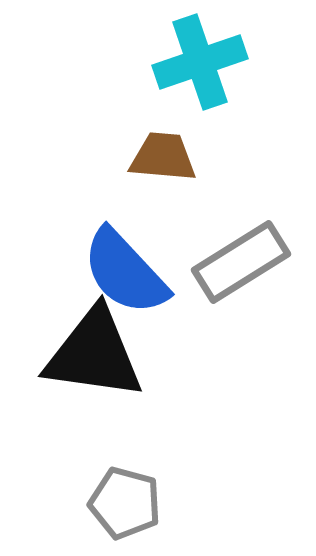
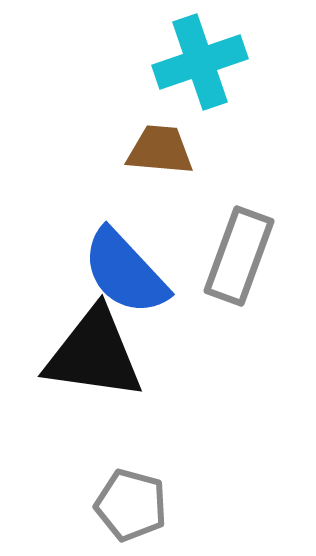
brown trapezoid: moved 3 px left, 7 px up
gray rectangle: moved 2 px left, 6 px up; rotated 38 degrees counterclockwise
gray pentagon: moved 6 px right, 2 px down
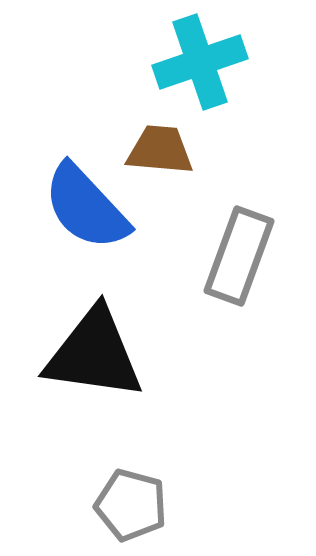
blue semicircle: moved 39 px left, 65 px up
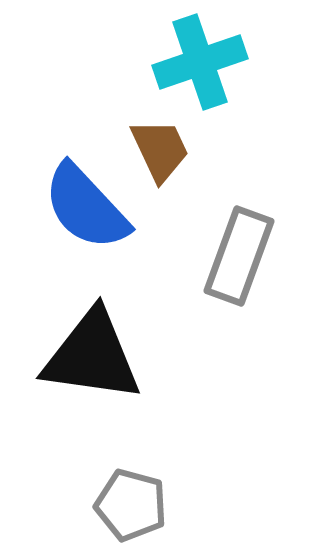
brown trapezoid: rotated 60 degrees clockwise
black triangle: moved 2 px left, 2 px down
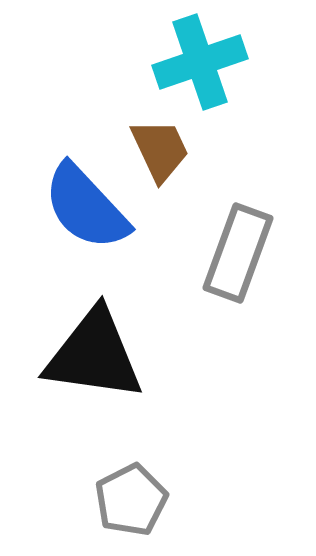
gray rectangle: moved 1 px left, 3 px up
black triangle: moved 2 px right, 1 px up
gray pentagon: moved 5 px up; rotated 30 degrees clockwise
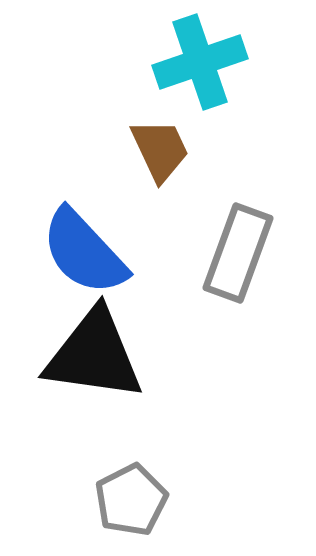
blue semicircle: moved 2 px left, 45 px down
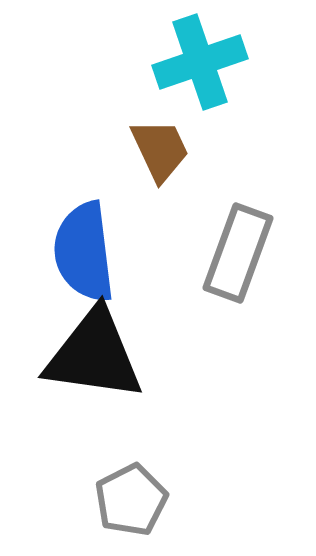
blue semicircle: rotated 36 degrees clockwise
